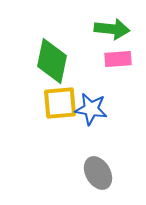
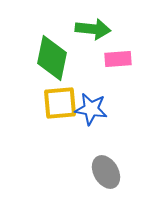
green arrow: moved 19 px left
green diamond: moved 3 px up
gray ellipse: moved 8 px right, 1 px up
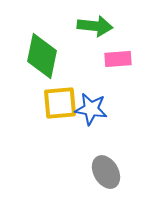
green arrow: moved 2 px right, 3 px up
green diamond: moved 10 px left, 2 px up
